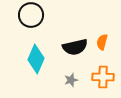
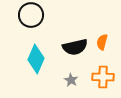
gray star: rotated 24 degrees counterclockwise
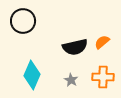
black circle: moved 8 px left, 6 px down
orange semicircle: rotated 35 degrees clockwise
cyan diamond: moved 4 px left, 16 px down
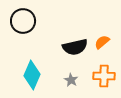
orange cross: moved 1 px right, 1 px up
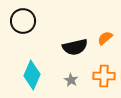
orange semicircle: moved 3 px right, 4 px up
